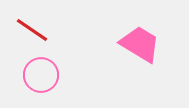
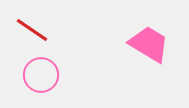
pink trapezoid: moved 9 px right
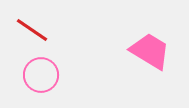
pink trapezoid: moved 1 px right, 7 px down
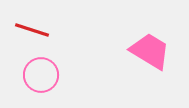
red line: rotated 16 degrees counterclockwise
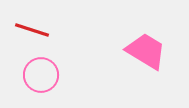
pink trapezoid: moved 4 px left
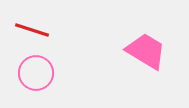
pink circle: moved 5 px left, 2 px up
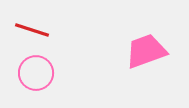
pink trapezoid: rotated 51 degrees counterclockwise
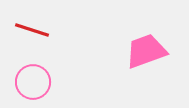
pink circle: moved 3 px left, 9 px down
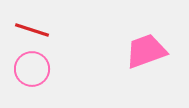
pink circle: moved 1 px left, 13 px up
